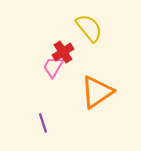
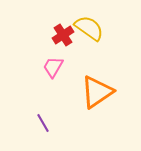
yellow semicircle: rotated 16 degrees counterclockwise
red cross: moved 17 px up
purple line: rotated 12 degrees counterclockwise
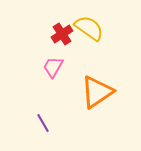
red cross: moved 1 px left, 1 px up
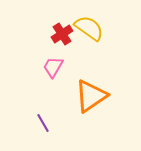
orange triangle: moved 6 px left, 4 px down
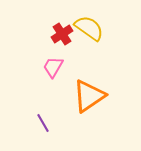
orange triangle: moved 2 px left
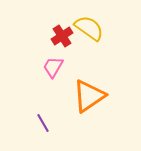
red cross: moved 2 px down
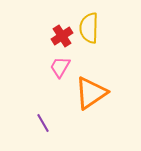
yellow semicircle: rotated 124 degrees counterclockwise
pink trapezoid: moved 7 px right
orange triangle: moved 2 px right, 3 px up
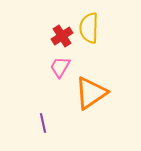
purple line: rotated 18 degrees clockwise
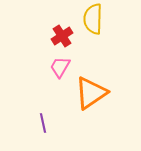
yellow semicircle: moved 4 px right, 9 px up
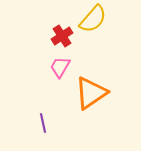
yellow semicircle: rotated 140 degrees counterclockwise
